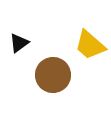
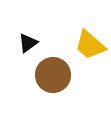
black triangle: moved 9 px right
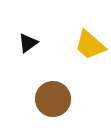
brown circle: moved 24 px down
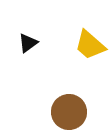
brown circle: moved 16 px right, 13 px down
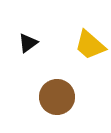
brown circle: moved 12 px left, 15 px up
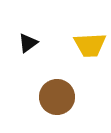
yellow trapezoid: rotated 44 degrees counterclockwise
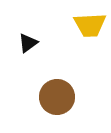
yellow trapezoid: moved 20 px up
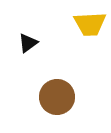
yellow trapezoid: moved 1 px up
